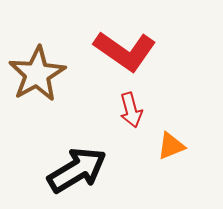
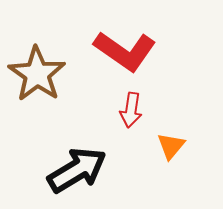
brown star: rotated 8 degrees counterclockwise
red arrow: rotated 24 degrees clockwise
orange triangle: rotated 28 degrees counterclockwise
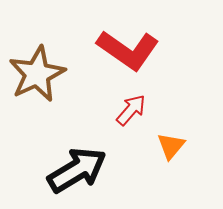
red L-shape: moved 3 px right, 1 px up
brown star: rotated 12 degrees clockwise
red arrow: rotated 148 degrees counterclockwise
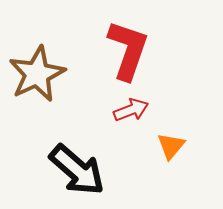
red L-shape: rotated 106 degrees counterclockwise
red arrow: rotated 28 degrees clockwise
black arrow: rotated 72 degrees clockwise
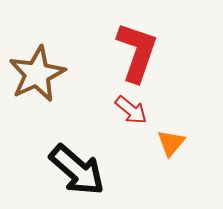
red L-shape: moved 9 px right, 2 px down
red arrow: rotated 60 degrees clockwise
orange triangle: moved 3 px up
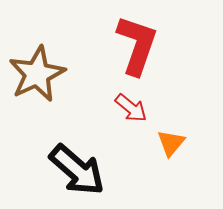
red L-shape: moved 7 px up
red arrow: moved 2 px up
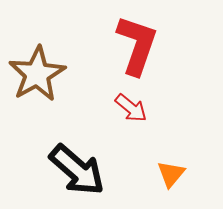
brown star: rotated 4 degrees counterclockwise
orange triangle: moved 31 px down
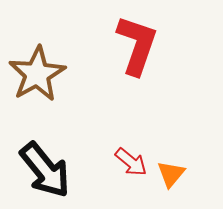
red arrow: moved 54 px down
black arrow: moved 32 px left; rotated 10 degrees clockwise
